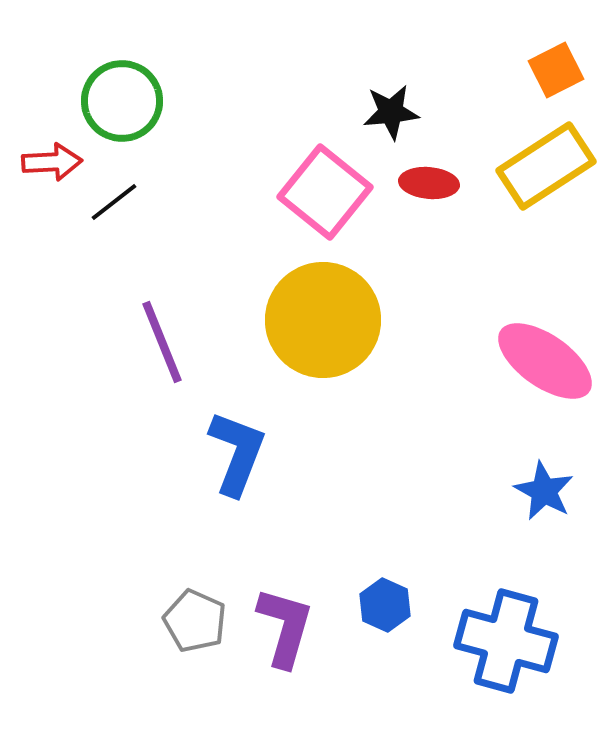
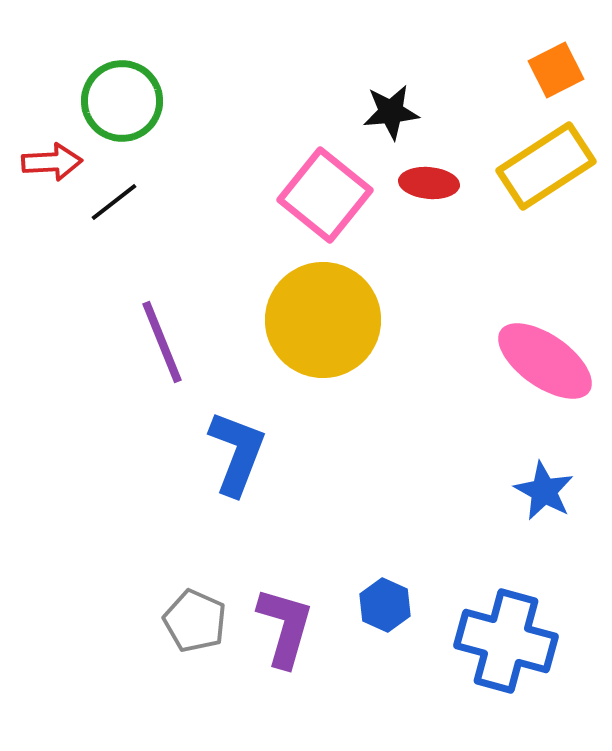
pink square: moved 3 px down
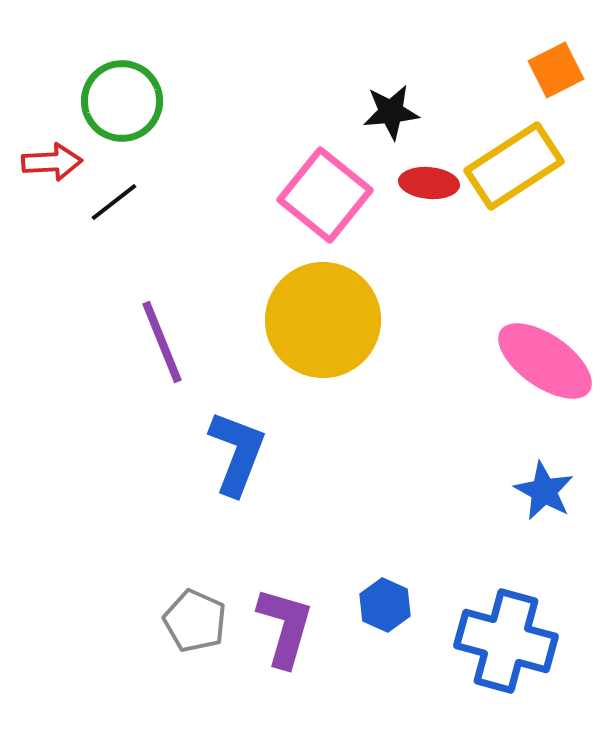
yellow rectangle: moved 32 px left
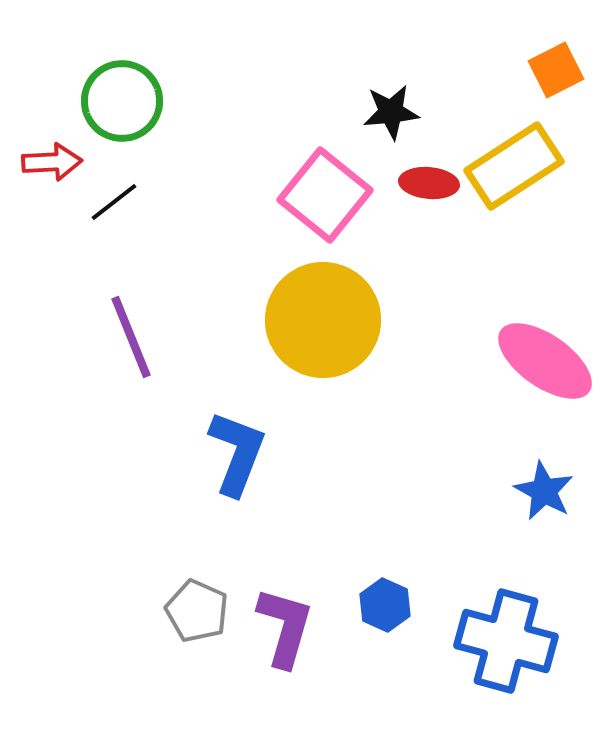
purple line: moved 31 px left, 5 px up
gray pentagon: moved 2 px right, 10 px up
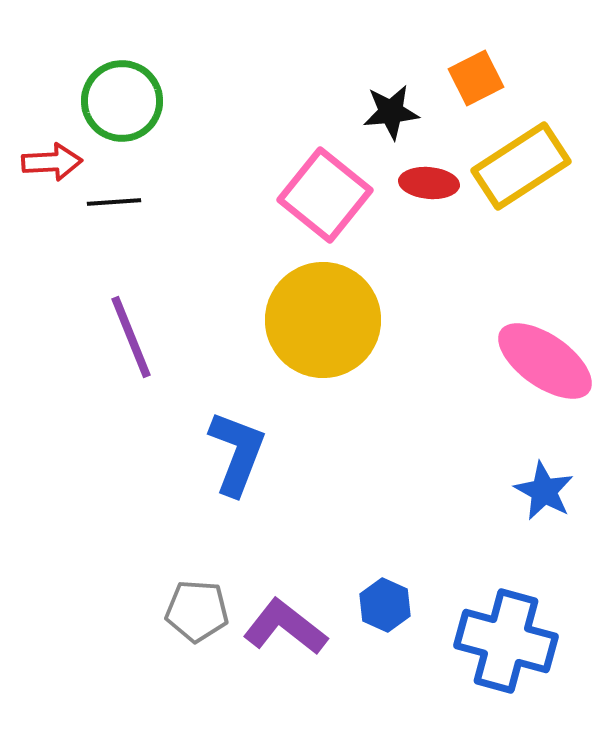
orange square: moved 80 px left, 8 px down
yellow rectangle: moved 7 px right
black line: rotated 34 degrees clockwise
gray pentagon: rotated 20 degrees counterclockwise
purple L-shape: rotated 68 degrees counterclockwise
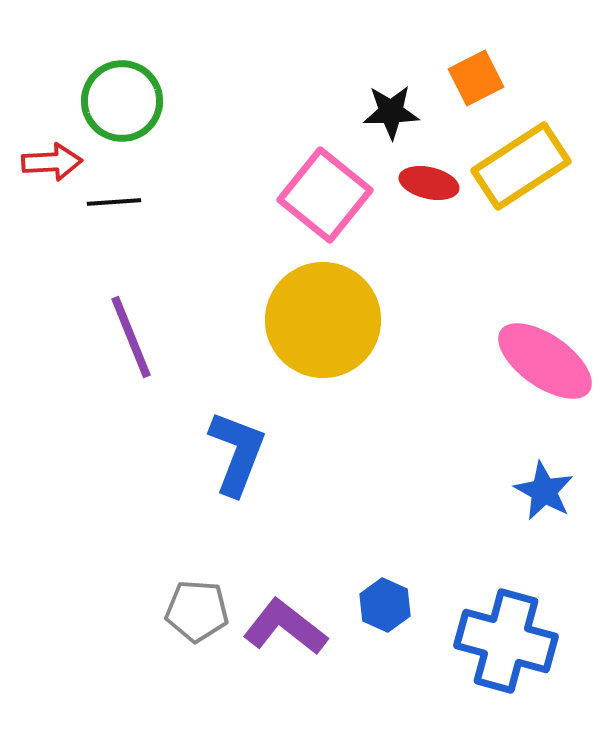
black star: rotated 4 degrees clockwise
red ellipse: rotated 8 degrees clockwise
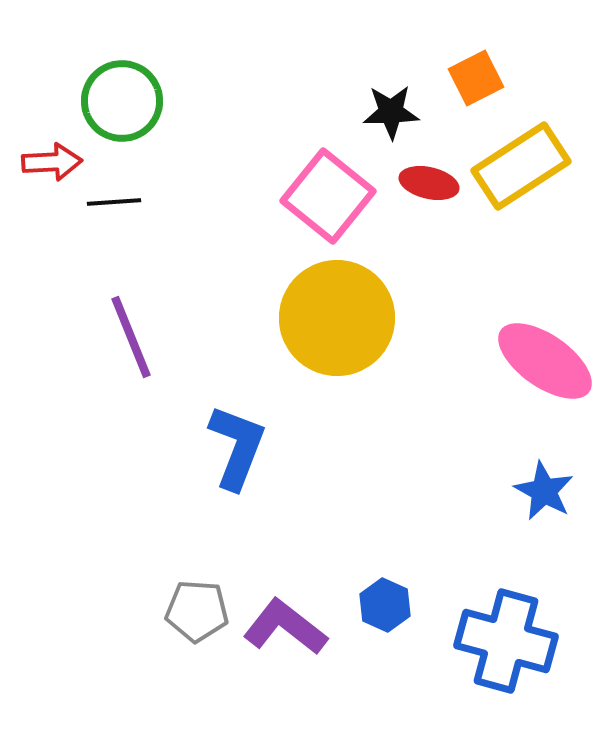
pink square: moved 3 px right, 1 px down
yellow circle: moved 14 px right, 2 px up
blue L-shape: moved 6 px up
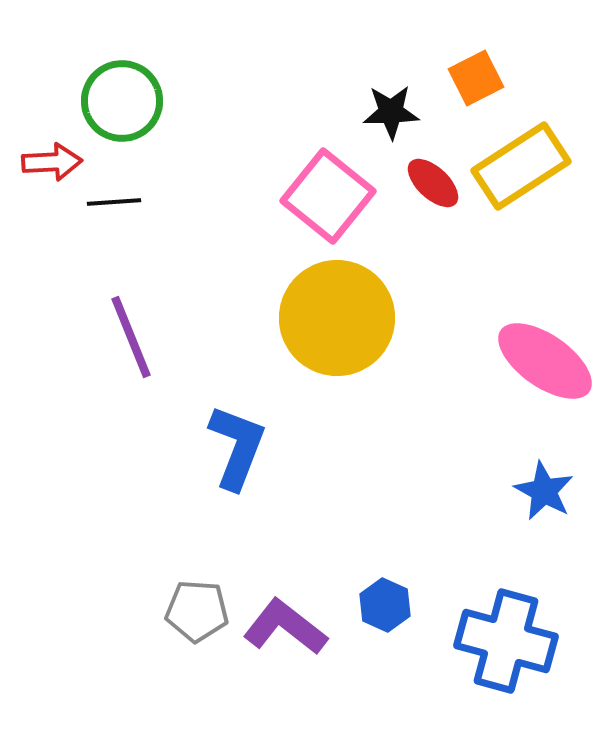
red ellipse: moved 4 px right; rotated 30 degrees clockwise
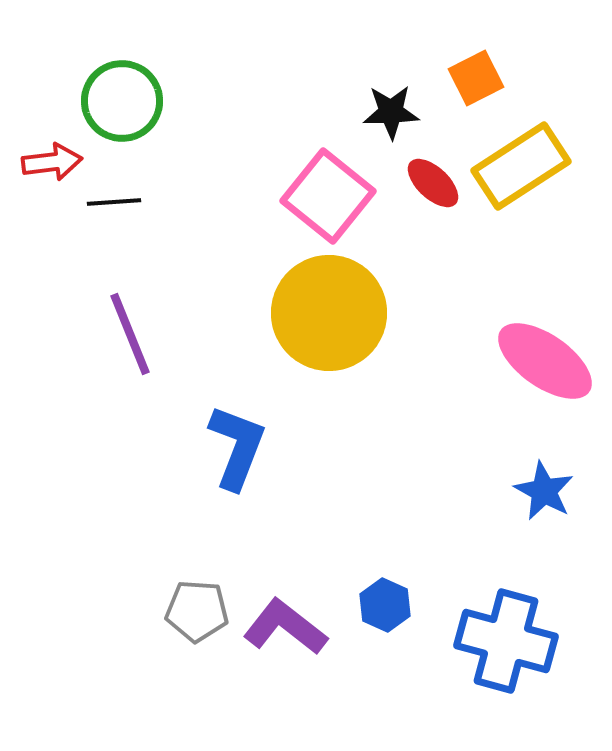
red arrow: rotated 4 degrees counterclockwise
yellow circle: moved 8 px left, 5 px up
purple line: moved 1 px left, 3 px up
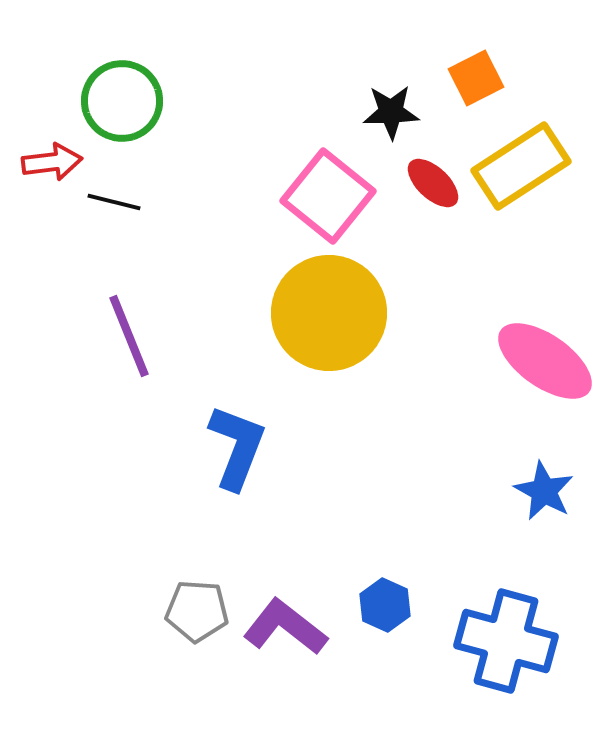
black line: rotated 18 degrees clockwise
purple line: moved 1 px left, 2 px down
